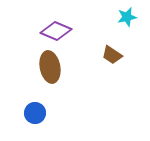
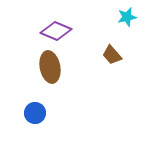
brown trapezoid: rotated 15 degrees clockwise
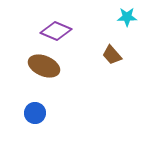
cyan star: rotated 12 degrees clockwise
brown ellipse: moved 6 px left, 1 px up; rotated 56 degrees counterclockwise
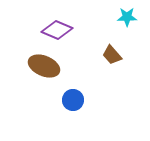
purple diamond: moved 1 px right, 1 px up
blue circle: moved 38 px right, 13 px up
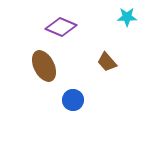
purple diamond: moved 4 px right, 3 px up
brown trapezoid: moved 5 px left, 7 px down
brown ellipse: rotated 40 degrees clockwise
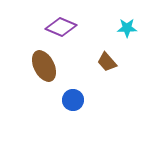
cyan star: moved 11 px down
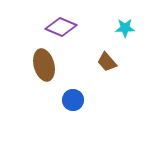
cyan star: moved 2 px left
brown ellipse: moved 1 px up; rotated 12 degrees clockwise
